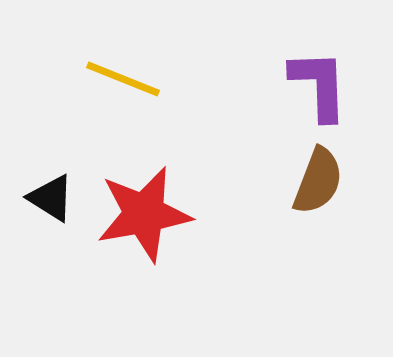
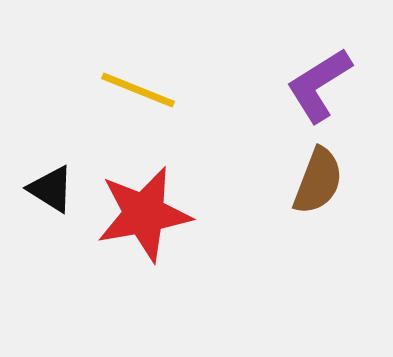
yellow line: moved 15 px right, 11 px down
purple L-shape: rotated 120 degrees counterclockwise
black triangle: moved 9 px up
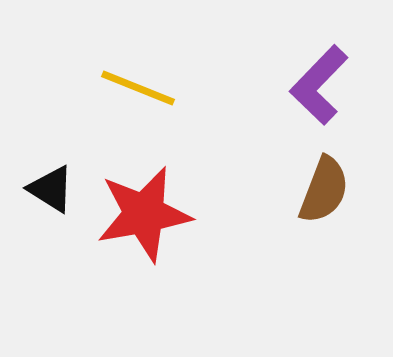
purple L-shape: rotated 14 degrees counterclockwise
yellow line: moved 2 px up
brown semicircle: moved 6 px right, 9 px down
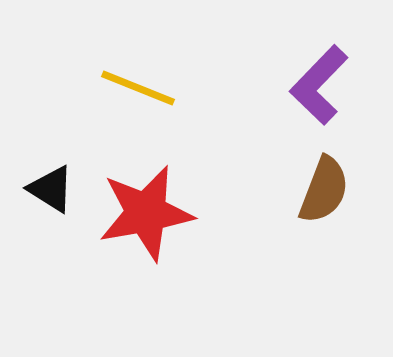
red star: moved 2 px right, 1 px up
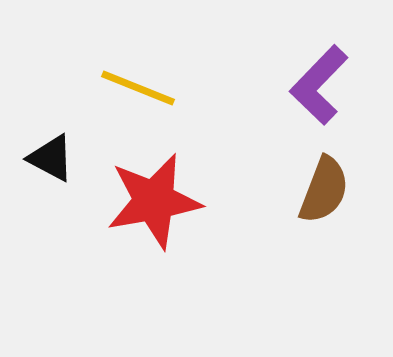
black triangle: moved 31 px up; rotated 4 degrees counterclockwise
red star: moved 8 px right, 12 px up
